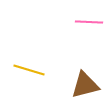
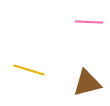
brown triangle: moved 2 px right, 2 px up
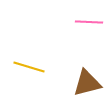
yellow line: moved 3 px up
